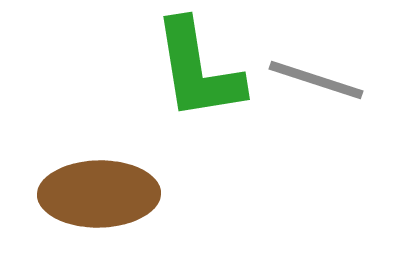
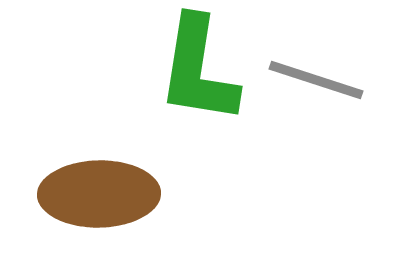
green L-shape: rotated 18 degrees clockwise
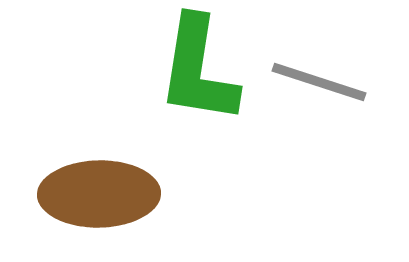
gray line: moved 3 px right, 2 px down
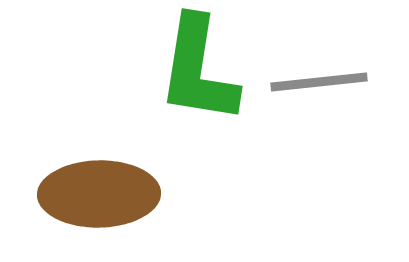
gray line: rotated 24 degrees counterclockwise
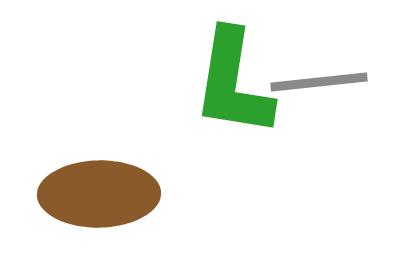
green L-shape: moved 35 px right, 13 px down
